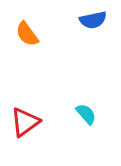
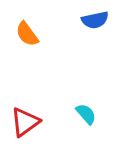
blue semicircle: moved 2 px right
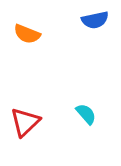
orange semicircle: rotated 32 degrees counterclockwise
red triangle: rotated 8 degrees counterclockwise
